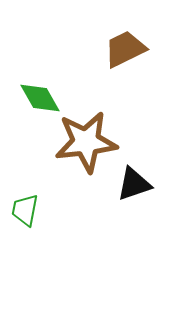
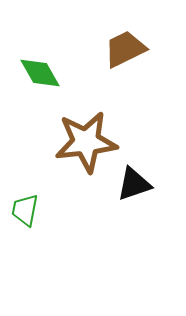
green diamond: moved 25 px up
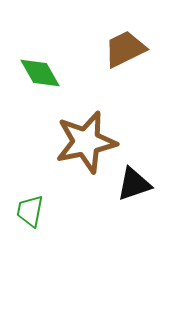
brown star: rotated 6 degrees counterclockwise
green trapezoid: moved 5 px right, 1 px down
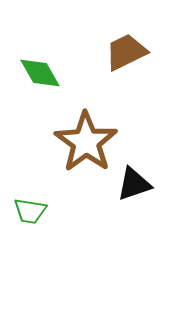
brown trapezoid: moved 1 px right, 3 px down
brown star: rotated 24 degrees counterclockwise
green trapezoid: rotated 92 degrees counterclockwise
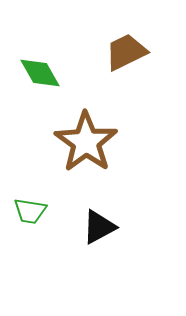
black triangle: moved 35 px left, 43 px down; rotated 9 degrees counterclockwise
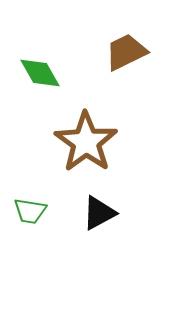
black triangle: moved 14 px up
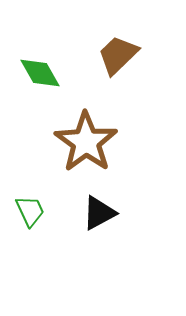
brown trapezoid: moved 8 px left, 3 px down; rotated 18 degrees counterclockwise
green trapezoid: rotated 124 degrees counterclockwise
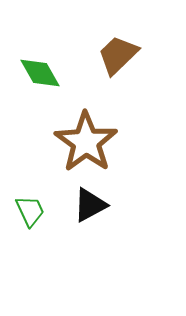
black triangle: moved 9 px left, 8 px up
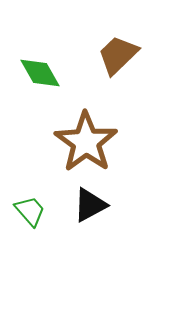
green trapezoid: rotated 16 degrees counterclockwise
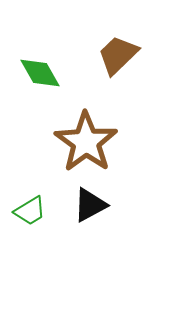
green trapezoid: rotated 100 degrees clockwise
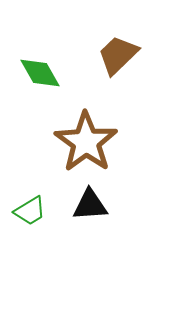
black triangle: rotated 24 degrees clockwise
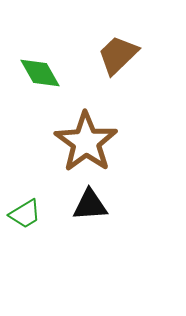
green trapezoid: moved 5 px left, 3 px down
